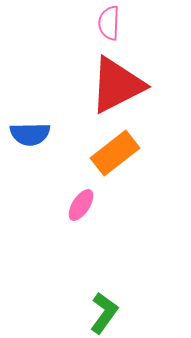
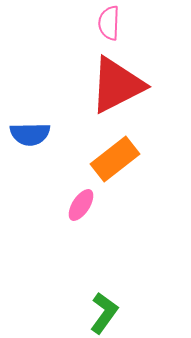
orange rectangle: moved 6 px down
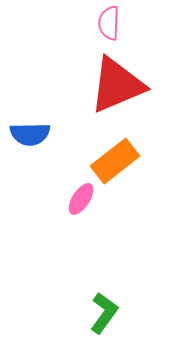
red triangle: rotated 4 degrees clockwise
orange rectangle: moved 2 px down
pink ellipse: moved 6 px up
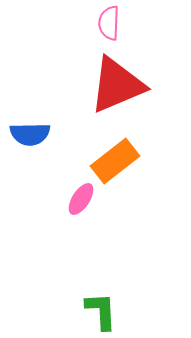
green L-shape: moved 3 px left, 2 px up; rotated 39 degrees counterclockwise
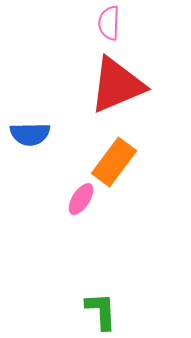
orange rectangle: moved 1 px left, 1 px down; rotated 15 degrees counterclockwise
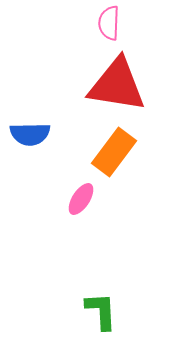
red triangle: rotated 32 degrees clockwise
orange rectangle: moved 10 px up
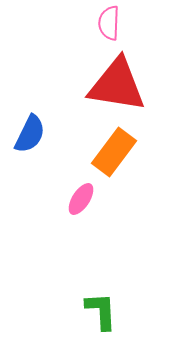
blue semicircle: rotated 63 degrees counterclockwise
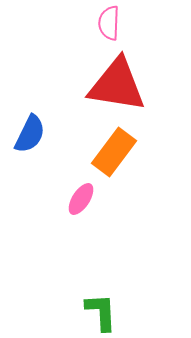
green L-shape: moved 1 px down
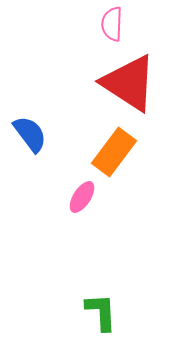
pink semicircle: moved 3 px right, 1 px down
red triangle: moved 12 px right, 2 px up; rotated 24 degrees clockwise
blue semicircle: rotated 63 degrees counterclockwise
pink ellipse: moved 1 px right, 2 px up
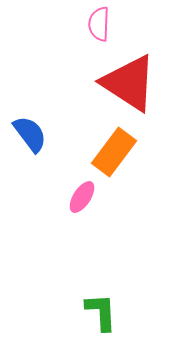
pink semicircle: moved 13 px left
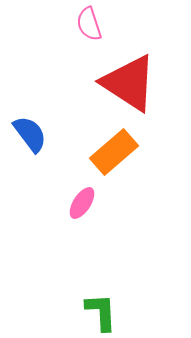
pink semicircle: moved 10 px left; rotated 20 degrees counterclockwise
orange rectangle: rotated 12 degrees clockwise
pink ellipse: moved 6 px down
